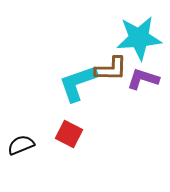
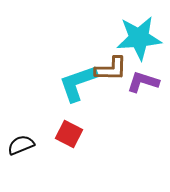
purple L-shape: moved 3 px down
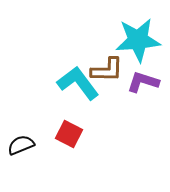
cyan star: moved 1 px left, 2 px down
brown L-shape: moved 4 px left, 1 px down
cyan L-shape: rotated 72 degrees clockwise
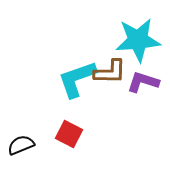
brown L-shape: moved 3 px right, 2 px down
cyan L-shape: moved 1 px left, 4 px up; rotated 72 degrees counterclockwise
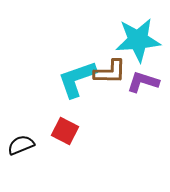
red square: moved 4 px left, 3 px up
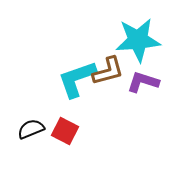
brown L-shape: moved 2 px left, 1 px up; rotated 16 degrees counterclockwise
black semicircle: moved 10 px right, 16 px up
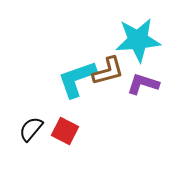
purple L-shape: moved 2 px down
black semicircle: rotated 28 degrees counterclockwise
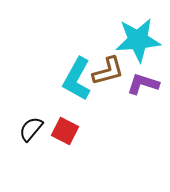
cyan L-shape: rotated 42 degrees counterclockwise
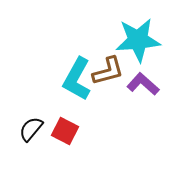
purple L-shape: rotated 24 degrees clockwise
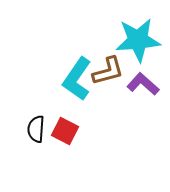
cyan L-shape: rotated 6 degrees clockwise
black semicircle: moved 5 px right; rotated 36 degrees counterclockwise
